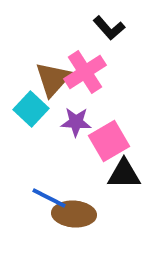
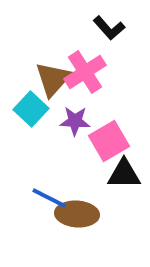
purple star: moved 1 px left, 1 px up
brown ellipse: moved 3 px right
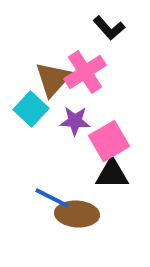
black triangle: moved 12 px left
blue line: moved 3 px right
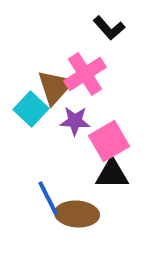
pink cross: moved 2 px down
brown triangle: moved 2 px right, 8 px down
blue line: moved 4 px left; rotated 36 degrees clockwise
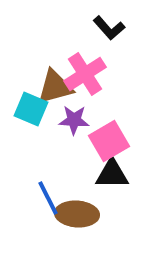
brown triangle: rotated 33 degrees clockwise
cyan square: rotated 20 degrees counterclockwise
purple star: moved 1 px left, 1 px up
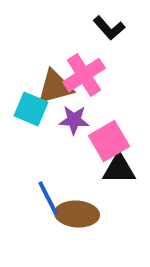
pink cross: moved 1 px left, 1 px down
black triangle: moved 7 px right, 5 px up
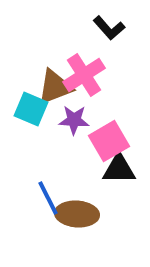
brown triangle: rotated 6 degrees counterclockwise
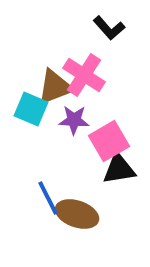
pink cross: rotated 24 degrees counterclockwise
black triangle: rotated 9 degrees counterclockwise
brown ellipse: rotated 15 degrees clockwise
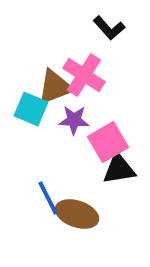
pink square: moved 1 px left, 1 px down
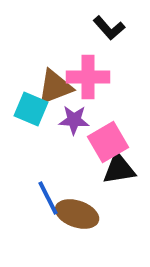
pink cross: moved 4 px right, 2 px down; rotated 33 degrees counterclockwise
